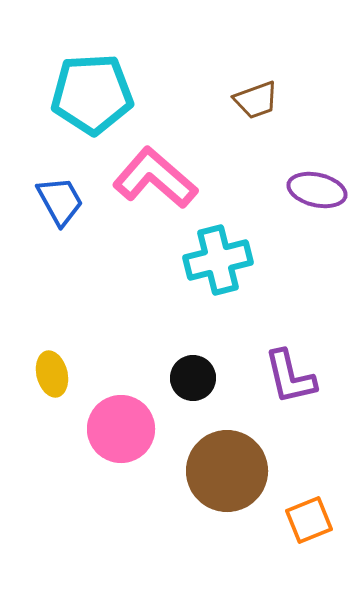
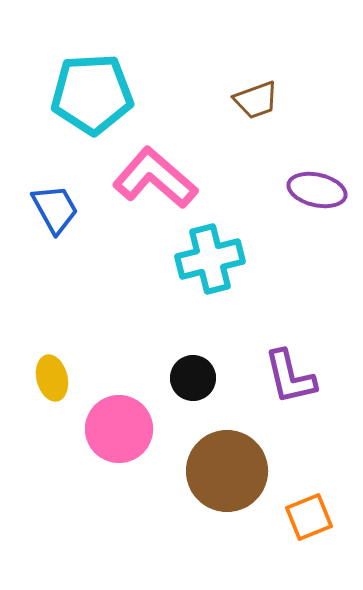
blue trapezoid: moved 5 px left, 8 px down
cyan cross: moved 8 px left, 1 px up
yellow ellipse: moved 4 px down
pink circle: moved 2 px left
orange square: moved 3 px up
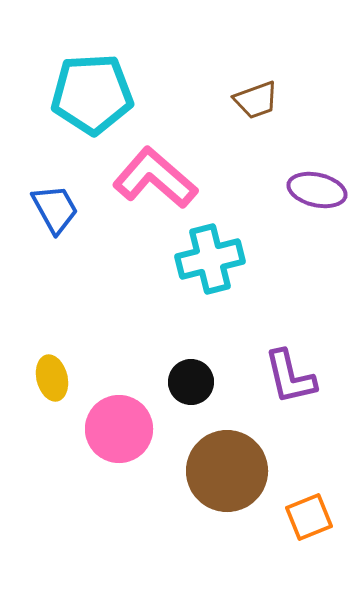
black circle: moved 2 px left, 4 px down
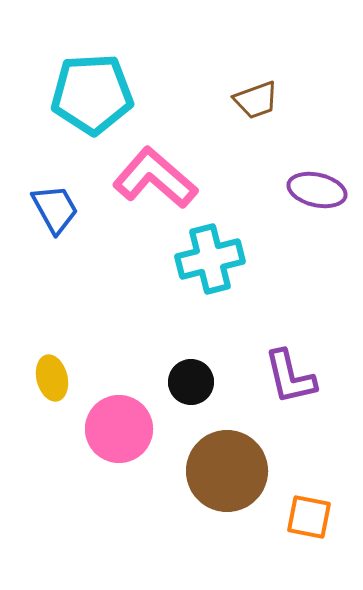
orange square: rotated 33 degrees clockwise
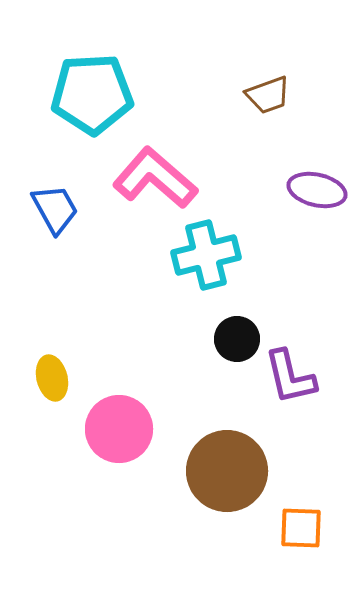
brown trapezoid: moved 12 px right, 5 px up
cyan cross: moved 4 px left, 4 px up
black circle: moved 46 px right, 43 px up
orange square: moved 8 px left, 11 px down; rotated 9 degrees counterclockwise
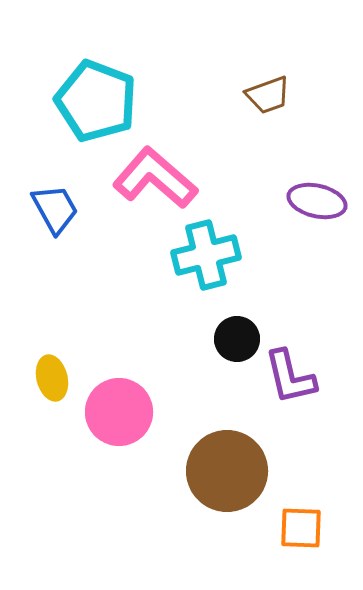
cyan pentagon: moved 4 px right, 7 px down; rotated 24 degrees clockwise
purple ellipse: moved 11 px down
pink circle: moved 17 px up
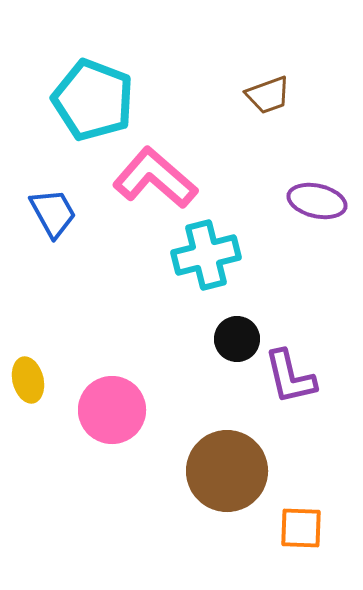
cyan pentagon: moved 3 px left, 1 px up
blue trapezoid: moved 2 px left, 4 px down
yellow ellipse: moved 24 px left, 2 px down
pink circle: moved 7 px left, 2 px up
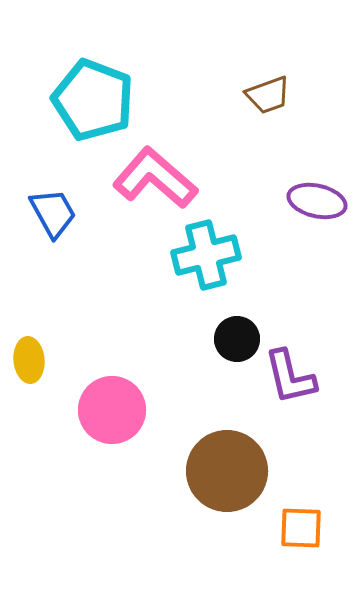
yellow ellipse: moved 1 px right, 20 px up; rotated 9 degrees clockwise
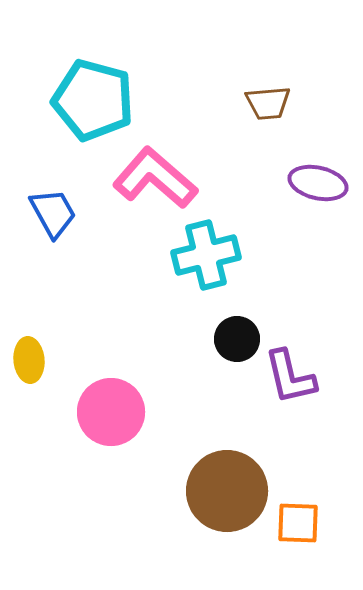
brown trapezoid: moved 8 px down; rotated 15 degrees clockwise
cyan pentagon: rotated 6 degrees counterclockwise
purple ellipse: moved 1 px right, 18 px up
pink circle: moved 1 px left, 2 px down
brown circle: moved 20 px down
orange square: moved 3 px left, 5 px up
